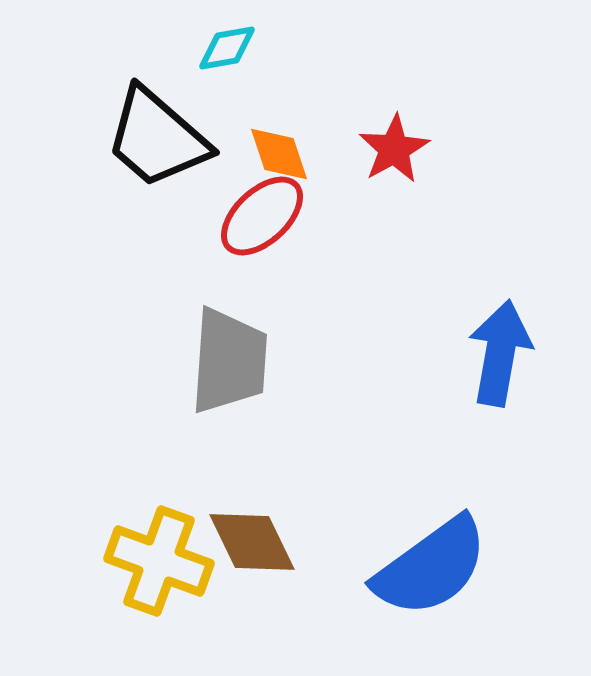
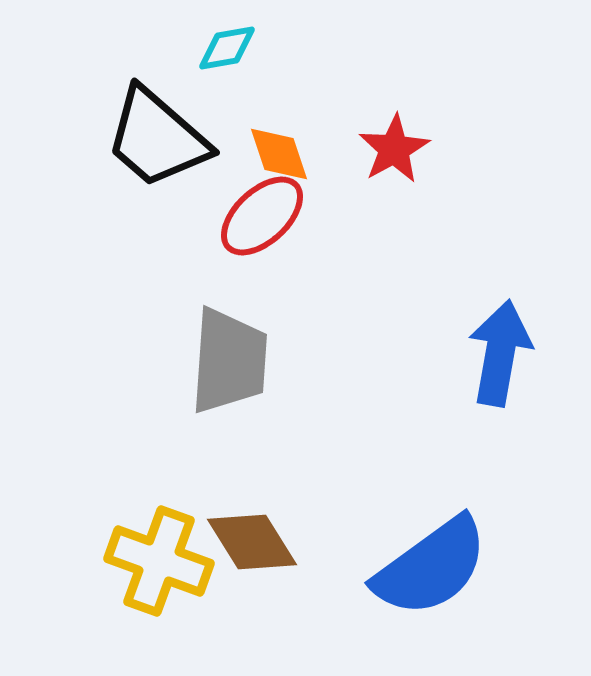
brown diamond: rotated 6 degrees counterclockwise
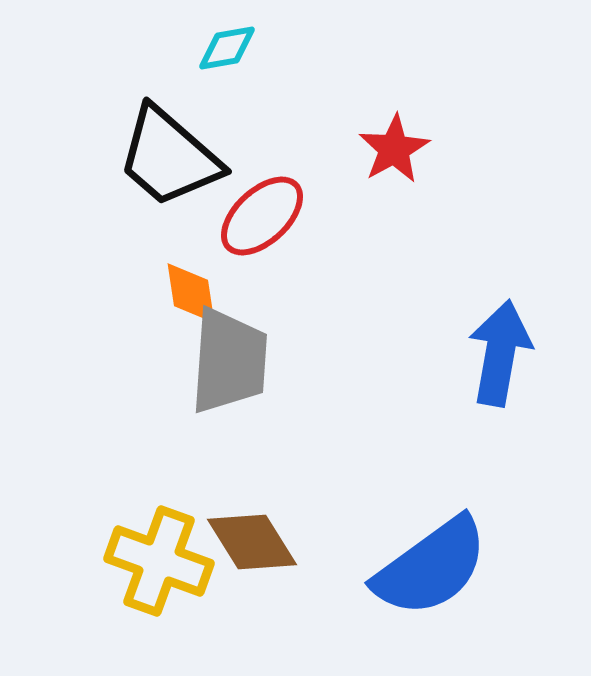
black trapezoid: moved 12 px right, 19 px down
orange diamond: moved 88 px left, 139 px down; rotated 10 degrees clockwise
